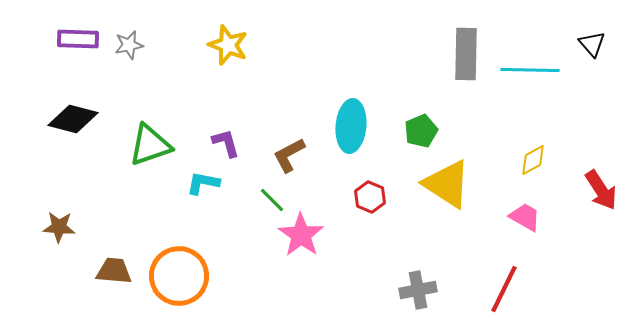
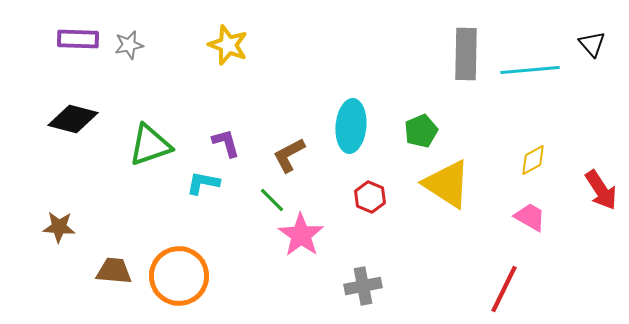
cyan line: rotated 6 degrees counterclockwise
pink trapezoid: moved 5 px right
gray cross: moved 55 px left, 4 px up
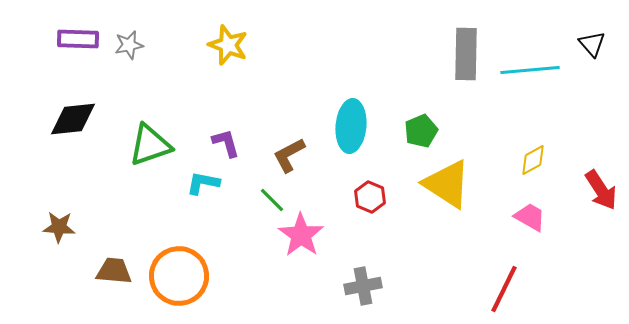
black diamond: rotated 21 degrees counterclockwise
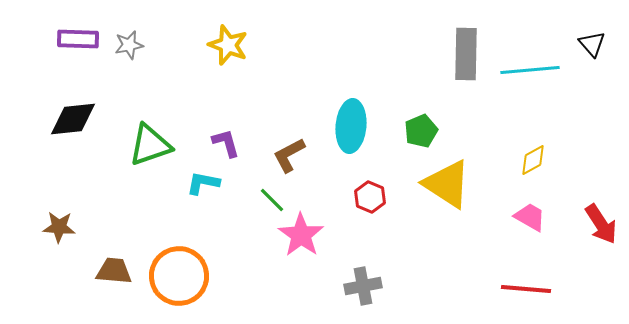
red arrow: moved 34 px down
red line: moved 22 px right; rotated 69 degrees clockwise
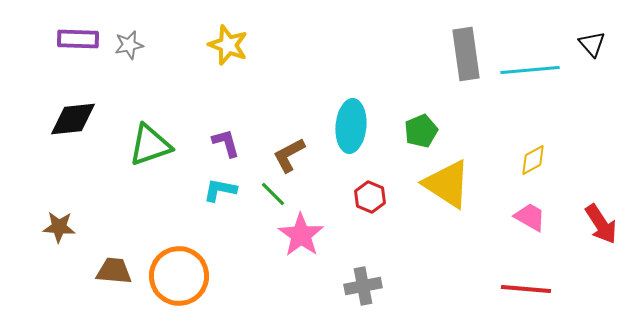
gray rectangle: rotated 9 degrees counterclockwise
cyan L-shape: moved 17 px right, 7 px down
green line: moved 1 px right, 6 px up
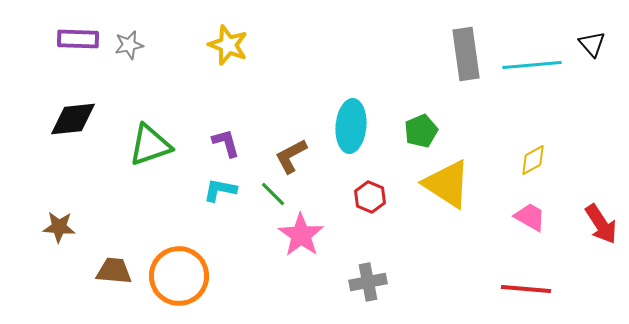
cyan line: moved 2 px right, 5 px up
brown L-shape: moved 2 px right, 1 px down
gray cross: moved 5 px right, 4 px up
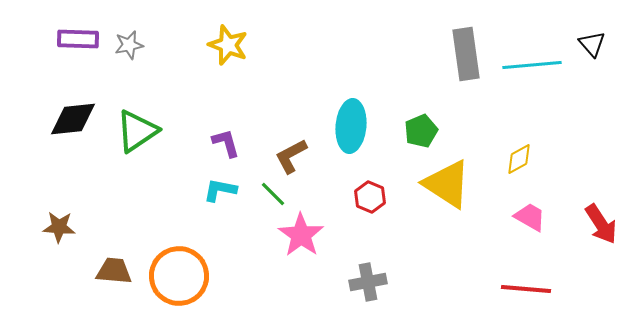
green triangle: moved 13 px left, 14 px up; rotated 15 degrees counterclockwise
yellow diamond: moved 14 px left, 1 px up
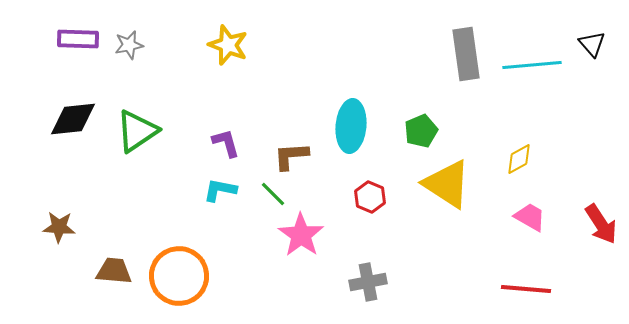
brown L-shape: rotated 24 degrees clockwise
